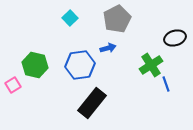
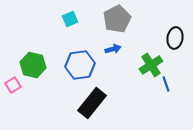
cyan square: moved 1 px down; rotated 21 degrees clockwise
black ellipse: rotated 65 degrees counterclockwise
blue arrow: moved 5 px right, 1 px down
green hexagon: moved 2 px left
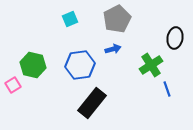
blue line: moved 1 px right, 5 px down
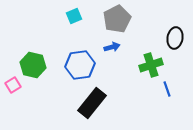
cyan square: moved 4 px right, 3 px up
blue arrow: moved 1 px left, 2 px up
green cross: rotated 15 degrees clockwise
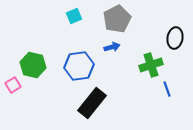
blue hexagon: moved 1 px left, 1 px down
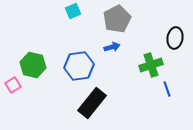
cyan square: moved 1 px left, 5 px up
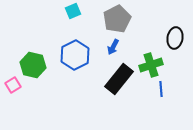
blue arrow: moved 1 px right; rotated 133 degrees clockwise
blue hexagon: moved 4 px left, 11 px up; rotated 20 degrees counterclockwise
blue line: moved 6 px left; rotated 14 degrees clockwise
black rectangle: moved 27 px right, 24 px up
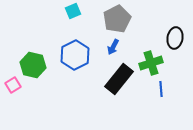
green cross: moved 2 px up
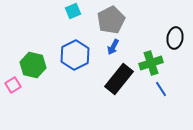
gray pentagon: moved 6 px left, 1 px down
blue line: rotated 28 degrees counterclockwise
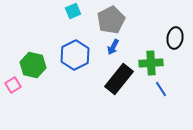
green cross: rotated 15 degrees clockwise
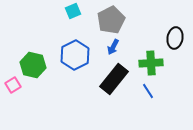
black rectangle: moved 5 px left
blue line: moved 13 px left, 2 px down
